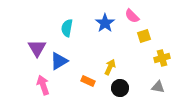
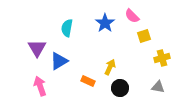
pink arrow: moved 3 px left, 1 px down
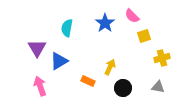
black circle: moved 3 px right
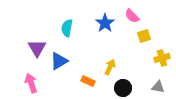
pink arrow: moved 9 px left, 3 px up
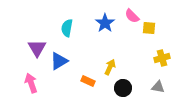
yellow square: moved 5 px right, 8 px up; rotated 24 degrees clockwise
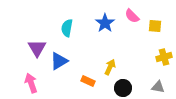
yellow square: moved 6 px right, 2 px up
yellow cross: moved 2 px right, 1 px up
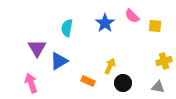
yellow cross: moved 4 px down
yellow arrow: moved 1 px up
black circle: moved 5 px up
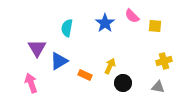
orange rectangle: moved 3 px left, 6 px up
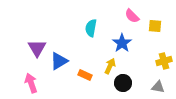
blue star: moved 17 px right, 20 px down
cyan semicircle: moved 24 px right
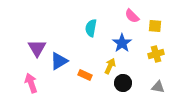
yellow cross: moved 8 px left, 7 px up
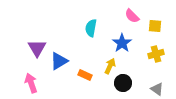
gray triangle: moved 1 px left, 2 px down; rotated 24 degrees clockwise
